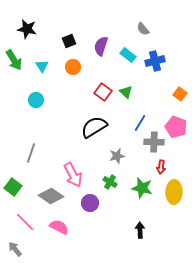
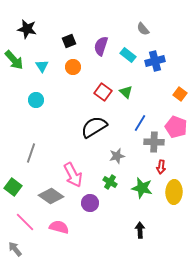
green arrow: rotated 10 degrees counterclockwise
pink semicircle: rotated 12 degrees counterclockwise
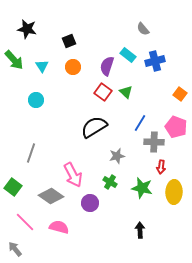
purple semicircle: moved 6 px right, 20 px down
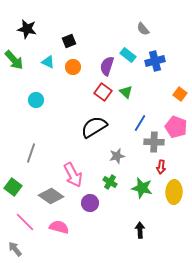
cyan triangle: moved 6 px right, 4 px up; rotated 32 degrees counterclockwise
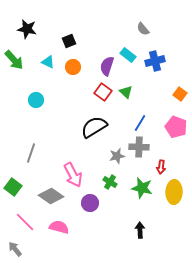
gray cross: moved 15 px left, 5 px down
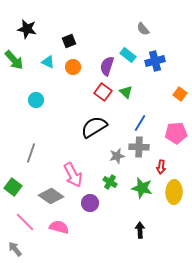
pink pentagon: moved 6 px down; rotated 25 degrees counterclockwise
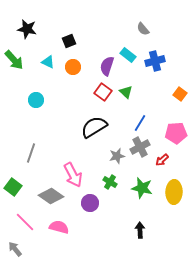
gray cross: moved 1 px right; rotated 30 degrees counterclockwise
red arrow: moved 1 px right, 7 px up; rotated 40 degrees clockwise
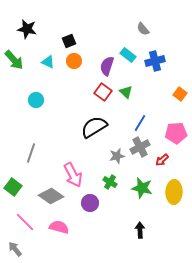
orange circle: moved 1 px right, 6 px up
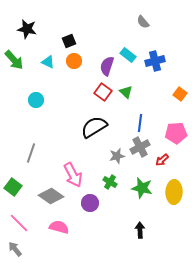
gray semicircle: moved 7 px up
blue line: rotated 24 degrees counterclockwise
pink line: moved 6 px left, 1 px down
